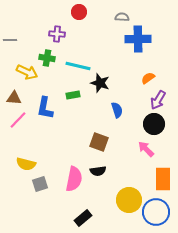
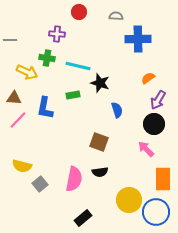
gray semicircle: moved 6 px left, 1 px up
yellow semicircle: moved 4 px left, 2 px down
black semicircle: moved 2 px right, 1 px down
gray square: rotated 21 degrees counterclockwise
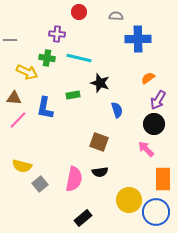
cyan line: moved 1 px right, 8 px up
